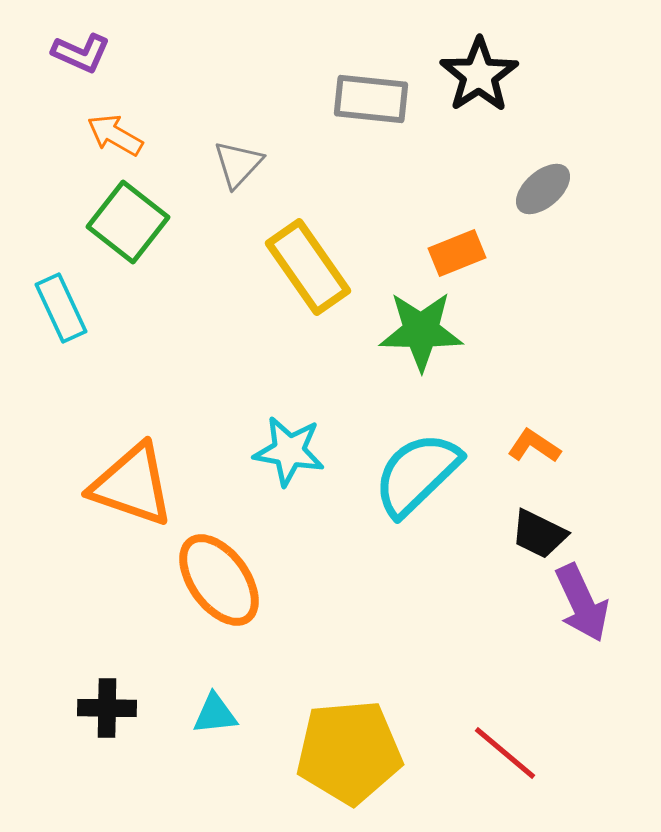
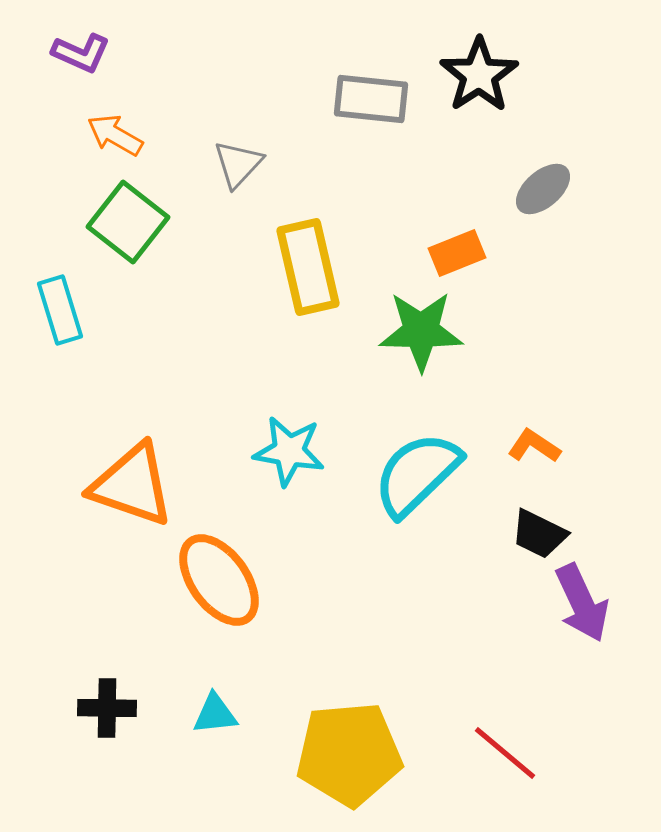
yellow rectangle: rotated 22 degrees clockwise
cyan rectangle: moved 1 px left, 2 px down; rotated 8 degrees clockwise
yellow pentagon: moved 2 px down
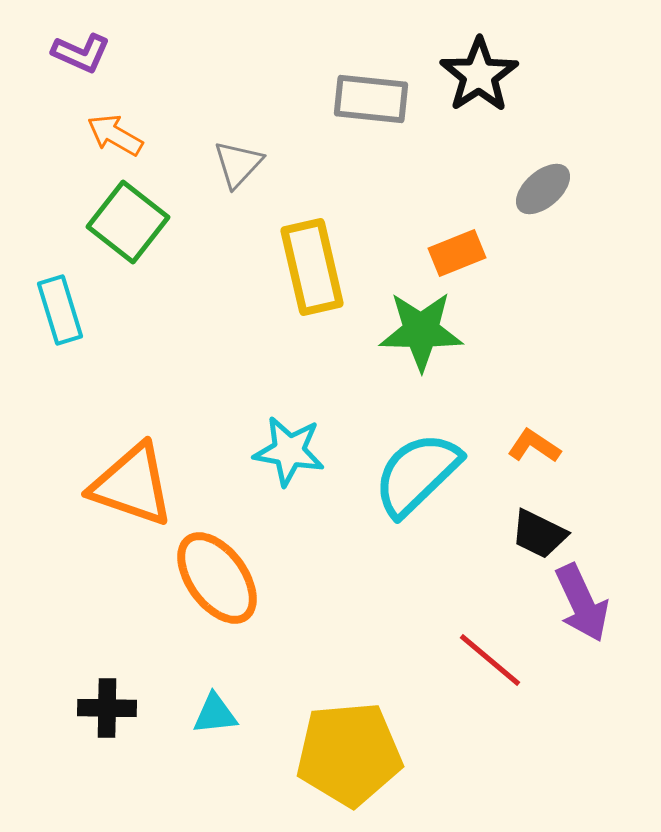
yellow rectangle: moved 4 px right
orange ellipse: moved 2 px left, 2 px up
red line: moved 15 px left, 93 px up
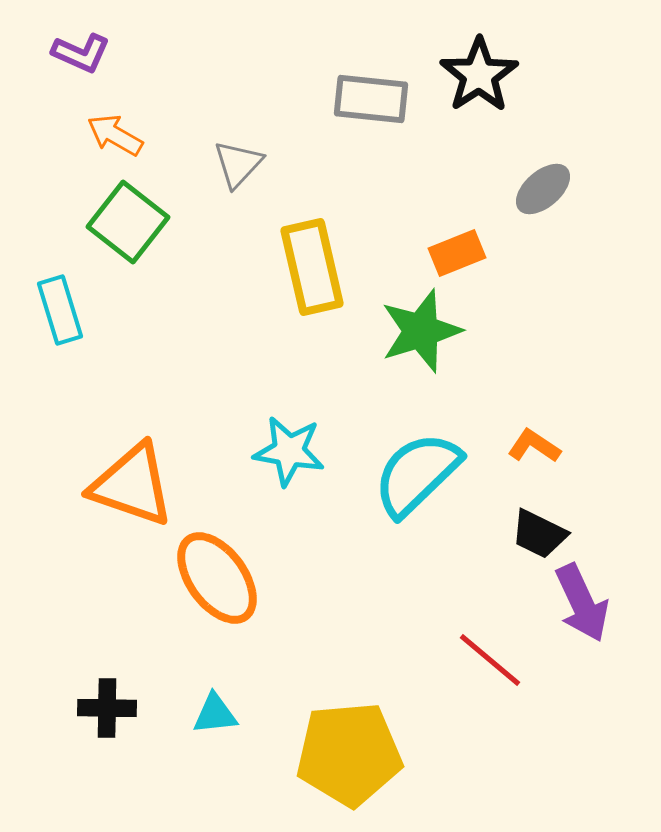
green star: rotated 18 degrees counterclockwise
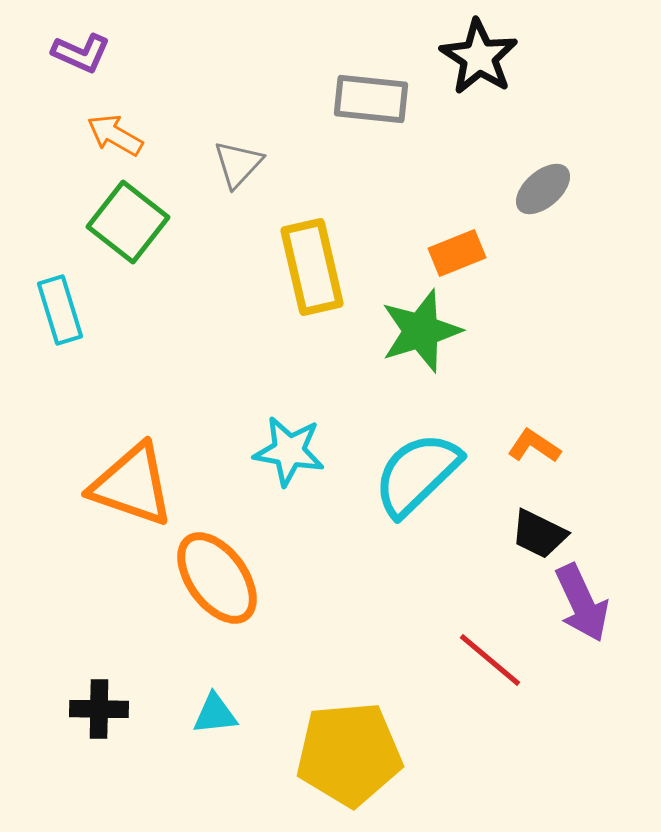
black star: moved 18 px up; rotated 6 degrees counterclockwise
black cross: moved 8 px left, 1 px down
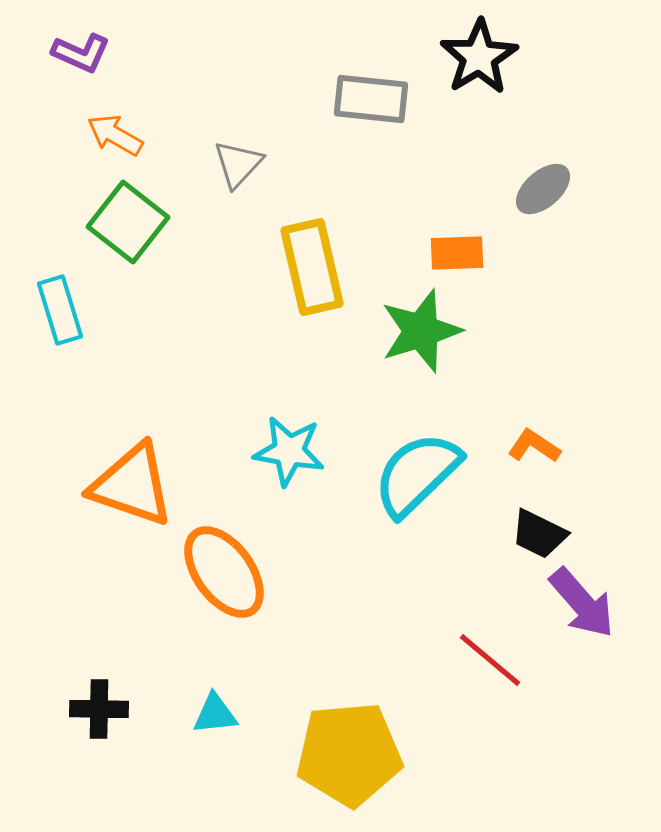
black star: rotated 8 degrees clockwise
orange rectangle: rotated 20 degrees clockwise
orange ellipse: moved 7 px right, 6 px up
purple arrow: rotated 16 degrees counterclockwise
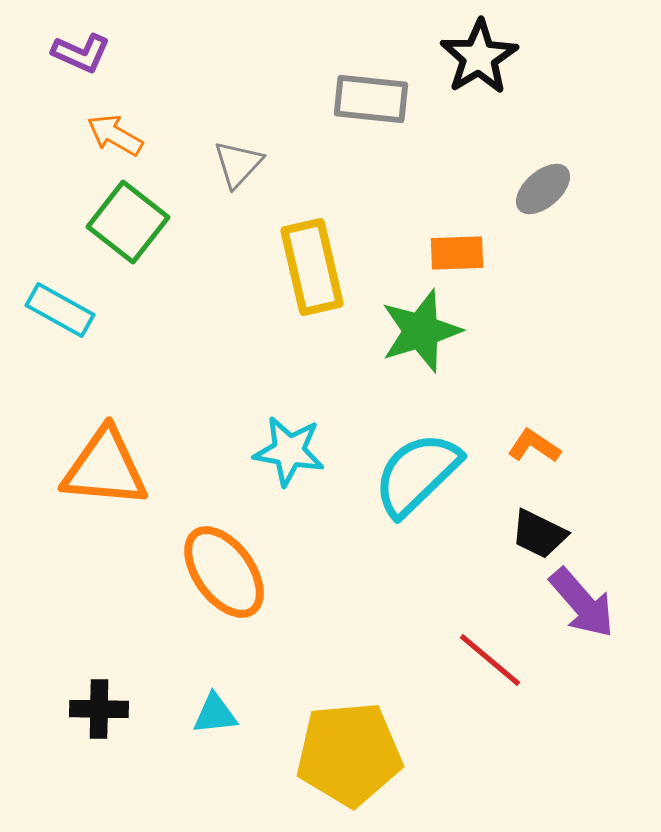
cyan rectangle: rotated 44 degrees counterclockwise
orange triangle: moved 27 px left, 17 px up; rotated 14 degrees counterclockwise
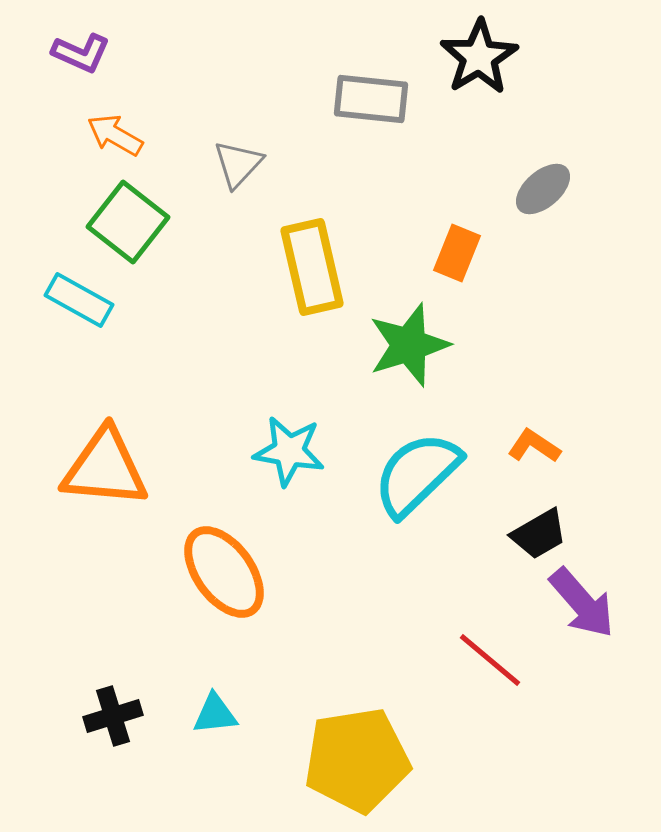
orange rectangle: rotated 66 degrees counterclockwise
cyan rectangle: moved 19 px right, 10 px up
green star: moved 12 px left, 14 px down
black trapezoid: rotated 56 degrees counterclockwise
black cross: moved 14 px right, 7 px down; rotated 18 degrees counterclockwise
yellow pentagon: moved 8 px right, 6 px down; rotated 4 degrees counterclockwise
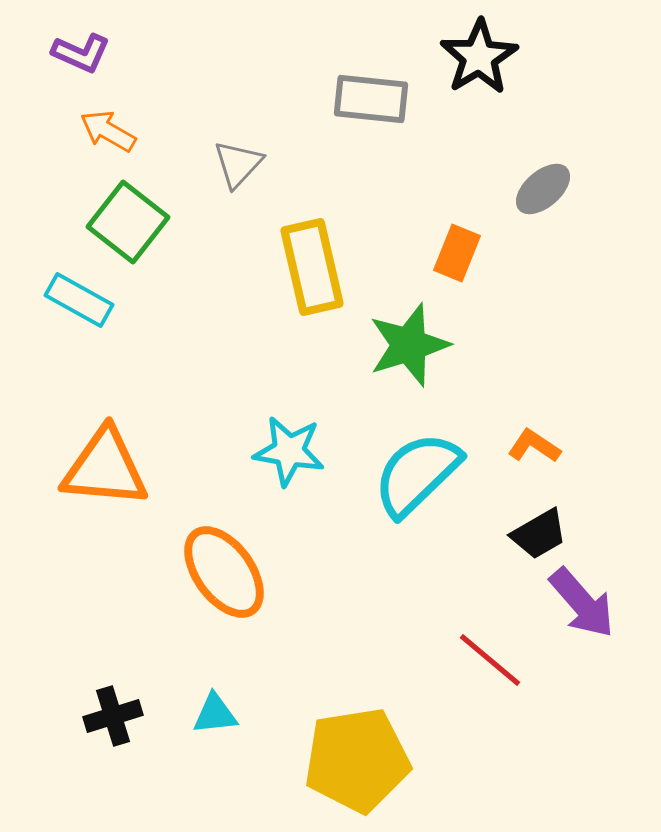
orange arrow: moved 7 px left, 4 px up
